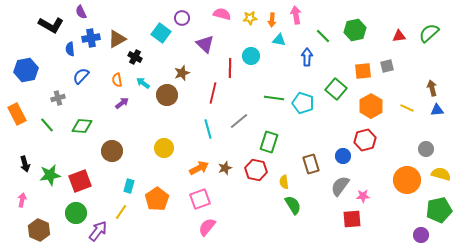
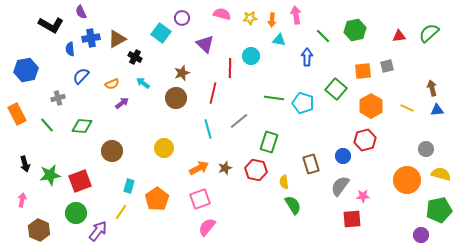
orange semicircle at (117, 80): moved 5 px left, 4 px down; rotated 104 degrees counterclockwise
brown circle at (167, 95): moved 9 px right, 3 px down
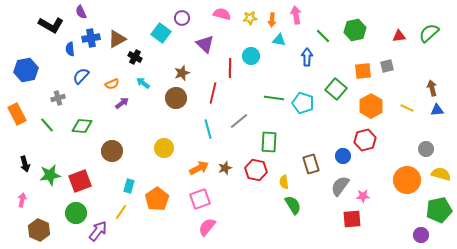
green rectangle at (269, 142): rotated 15 degrees counterclockwise
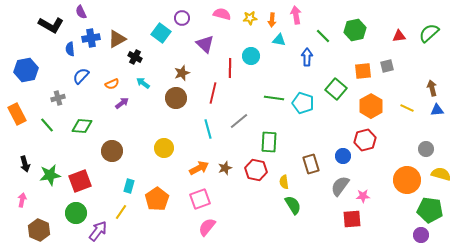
green pentagon at (439, 210): moved 9 px left; rotated 20 degrees clockwise
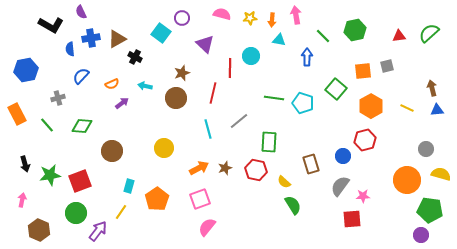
cyan arrow at (143, 83): moved 2 px right, 3 px down; rotated 24 degrees counterclockwise
yellow semicircle at (284, 182): rotated 40 degrees counterclockwise
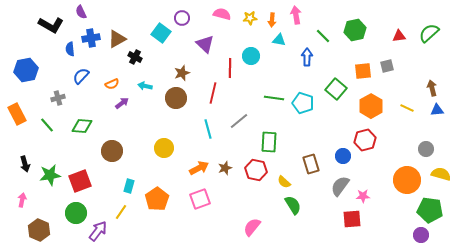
pink semicircle at (207, 227): moved 45 px right
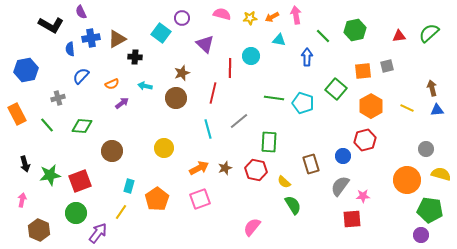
orange arrow at (272, 20): moved 3 px up; rotated 56 degrees clockwise
black cross at (135, 57): rotated 24 degrees counterclockwise
purple arrow at (98, 231): moved 2 px down
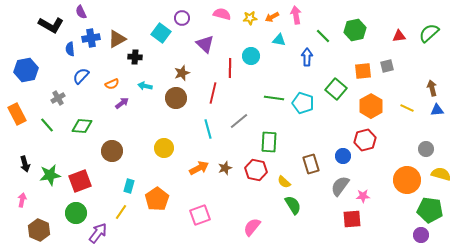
gray cross at (58, 98): rotated 16 degrees counterclockwise
pink square at (200, 199): moved 16 px down
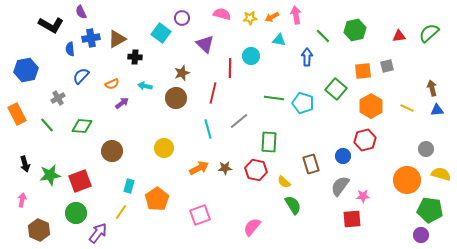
brown star at (225, 168): rotated 16 degrees clockwise
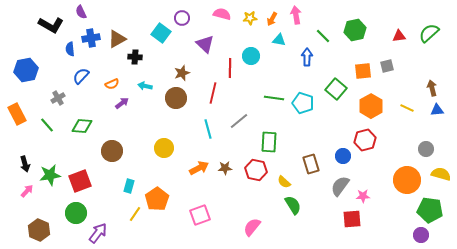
orange arrow at (272, 17): moved 2 px down; rotated 32 degrees counterclockwise
pink arrow at (22, 200): moved 5 px right, 9 px up; rotated 32 degrees clockwise
yellow line at (121, 212): moved 14 px right, 2 px down
